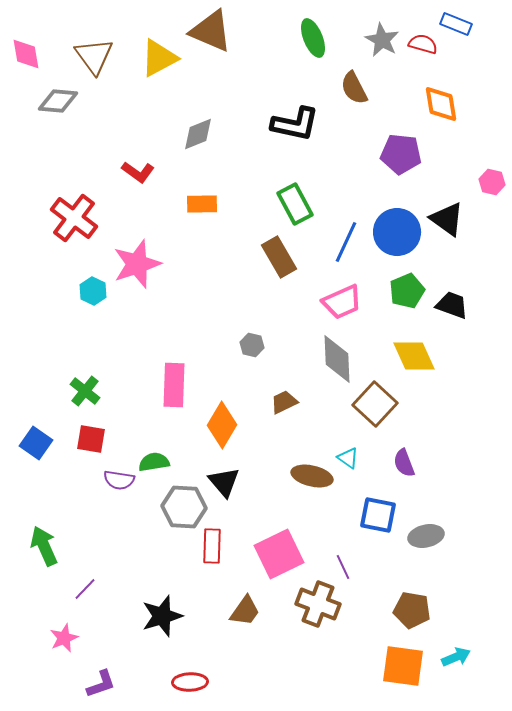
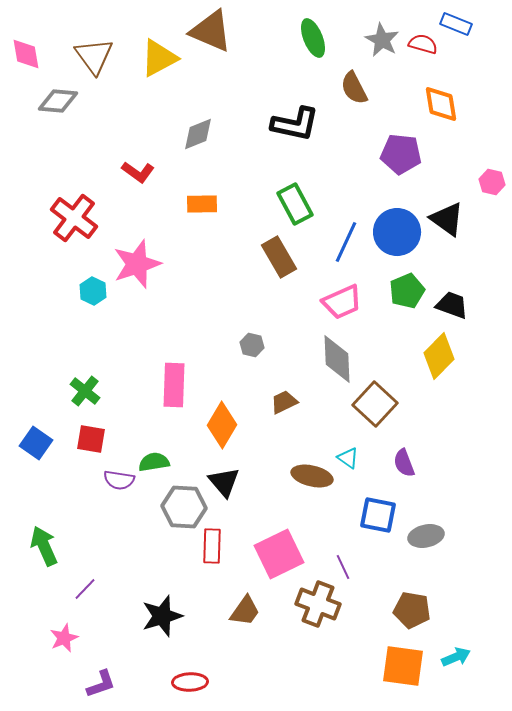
yellow diamond at (414, 356): moved 25 px right; rotated 69 degrees clockwise
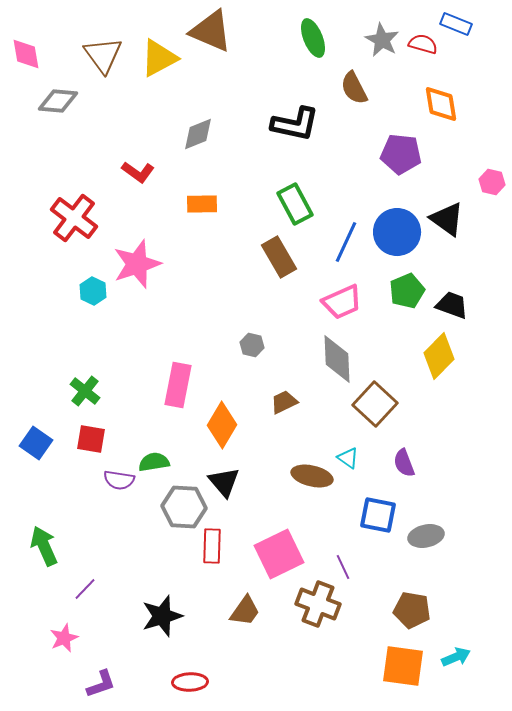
brown triangle at (94, 56): moved 9 px right, 1 px up
pink rectangle at (174, 385): moved 4 px right; rotated 9 degrees clockwise
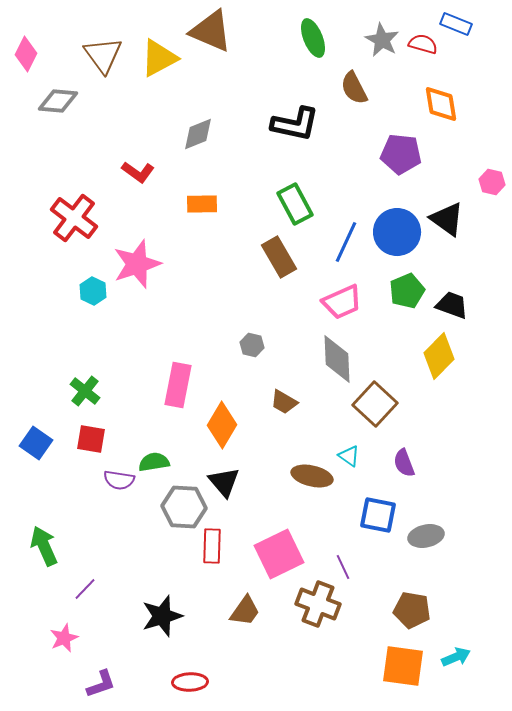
pink diamond at (26, 54): rotated 36 degrees clockwise
brown trapezoid at (284, 402): rotated 124 degrees counterclockwise
cyan triangle at (348, 458): moved 1 px right, 2 px up
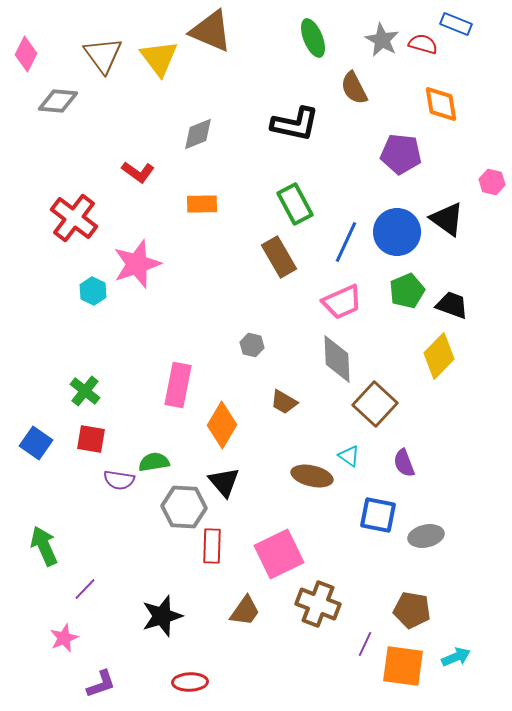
yellow triangle at (159, 58): rotated 39 degrees counterclockwise
purple line at (343, 567): moved 22 px right, 77 px down; rotated 50 degrees clockwise
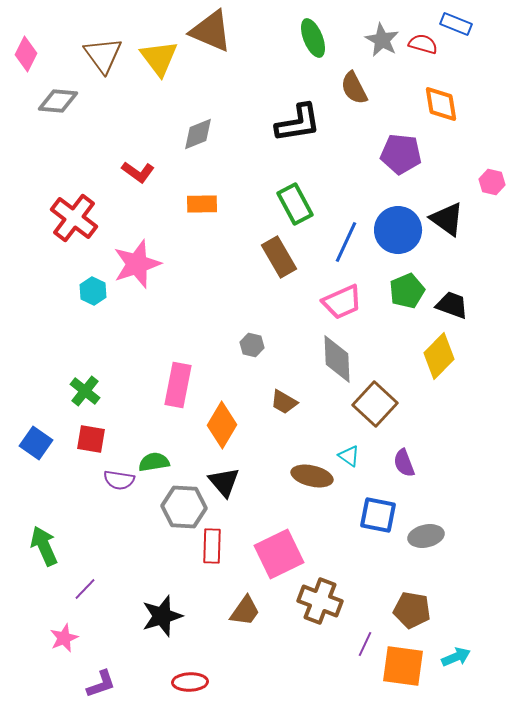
black L-shape at (295, 124): moved 3 px right, 1 px up; rotated 21 degrees counterclockwise
blue circle at (397, 232): moved 1 px right, 2 px up
brown cross at (318, 604): moved 2 px right, 3 px up
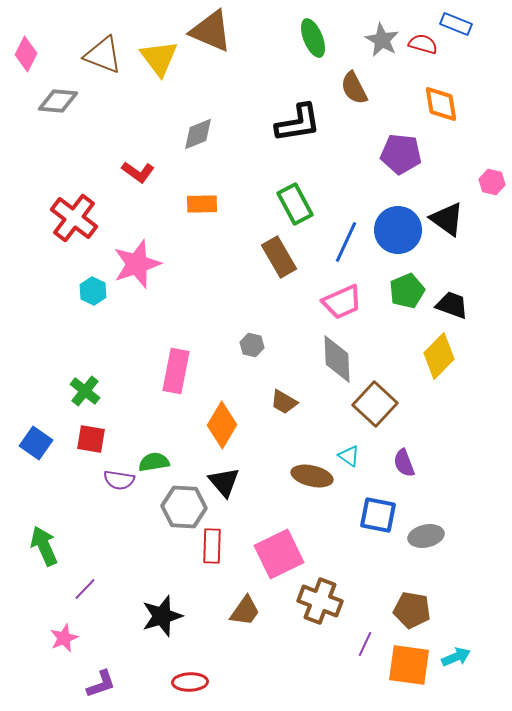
brown triangle at (103, 55): rotated 33 degrees counterclockwise
pink rectangle at (178, 385): moved 2 px left, 14 px up
orange square at (403, 666): moved 6 px right, 1 px up
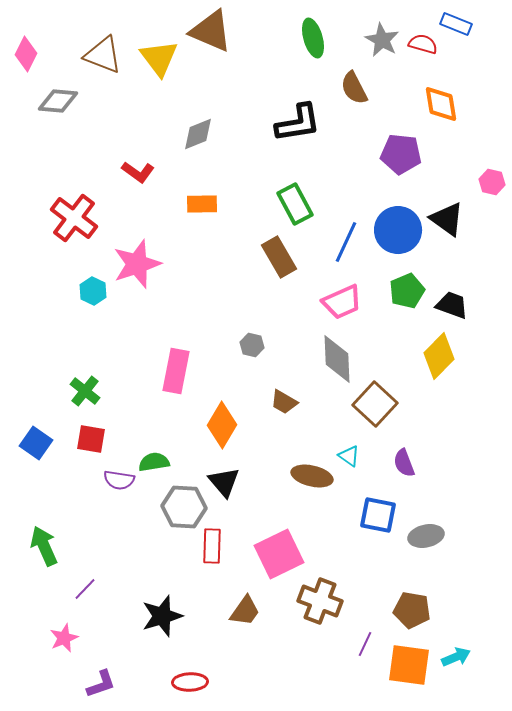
green ellipse at (313, 38): rotated 6 degrees clockwise
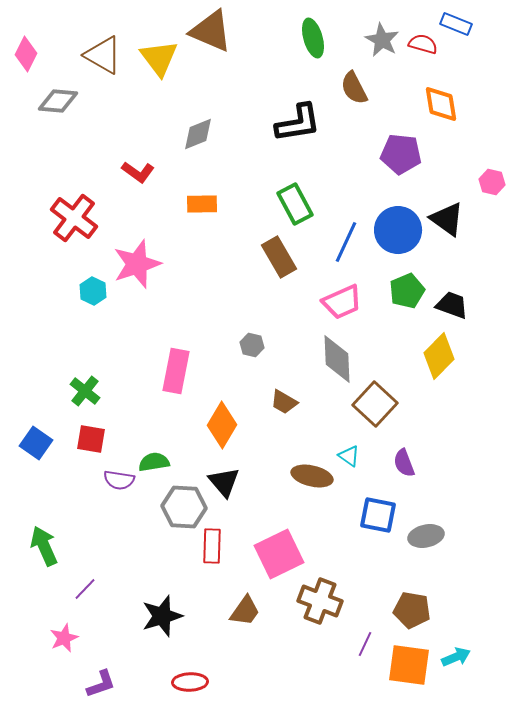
brown triangle at (103, 55): rotated 9 degrees clockwise
